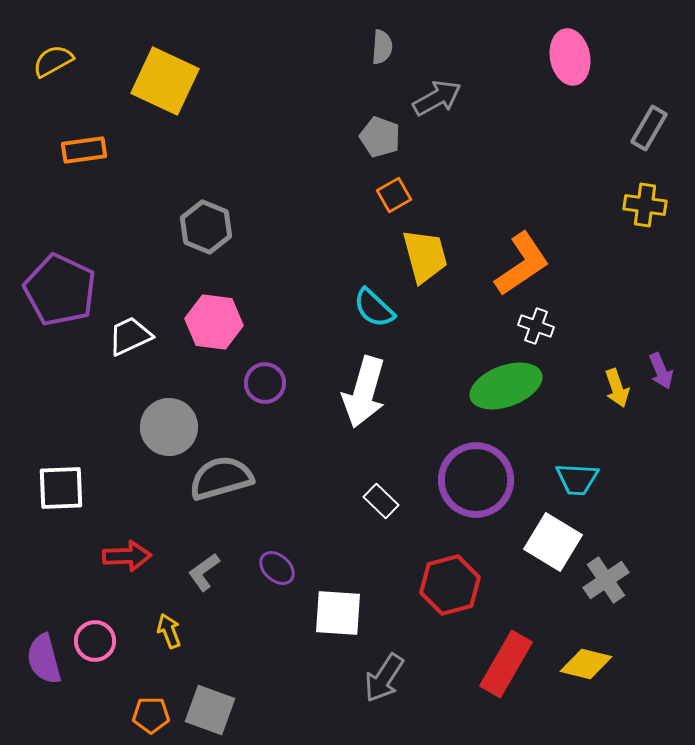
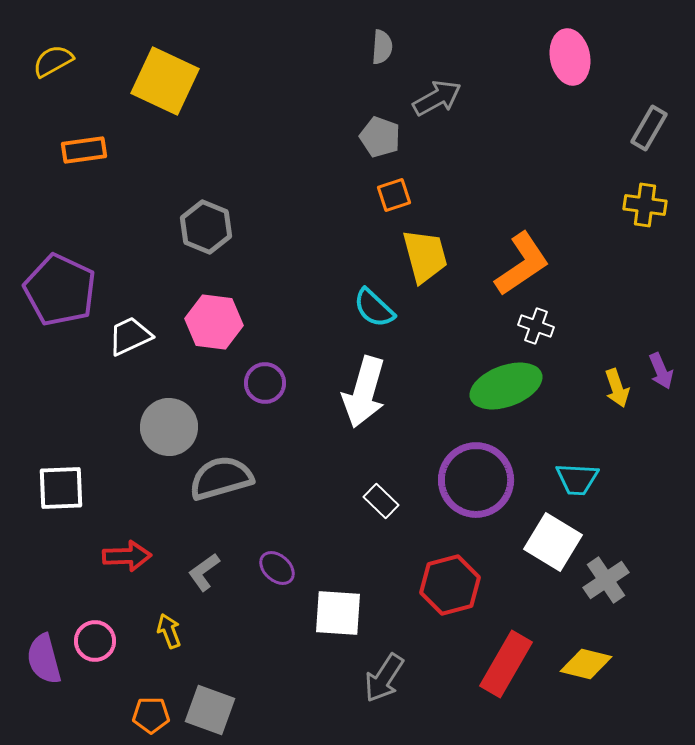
orange square at (394, 195): rotated 12 degrees clockwise
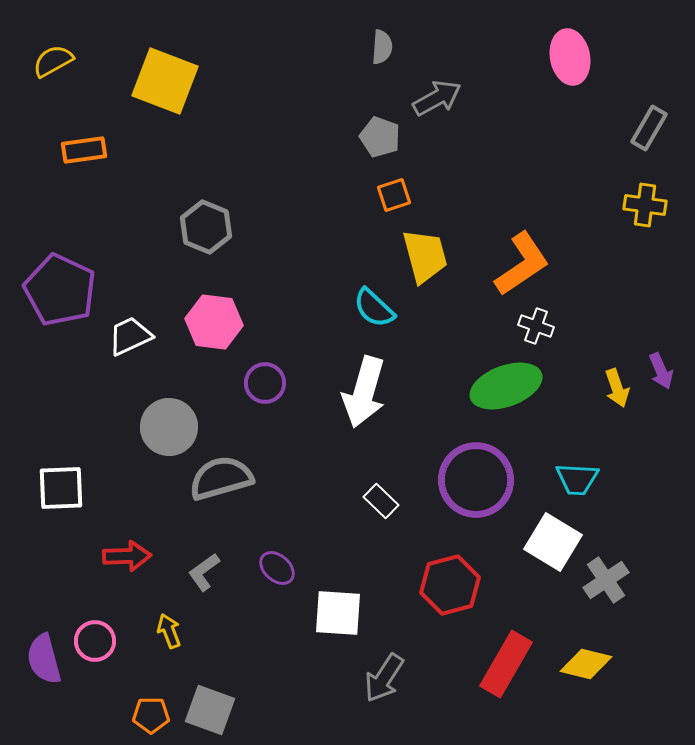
yellow square at (165, 81): rotated 4 degrees counterclockwise
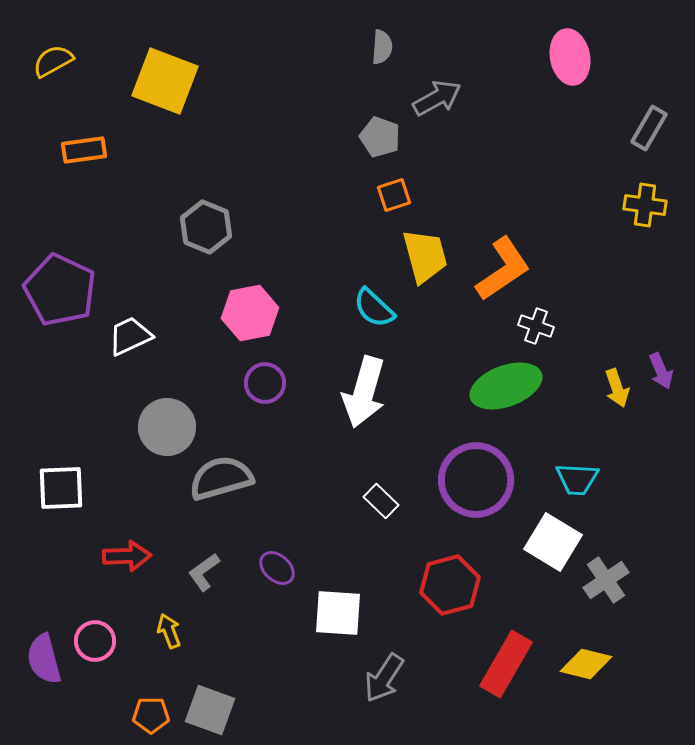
orange L-shape at (522, 264): moved 19 px left, 5 px down
pink hexagon at (214, 322): moved 36 px right, 9 px up; rotated 18 degrees counterclockwise
gray circle at (169, 427): moved 2 px left
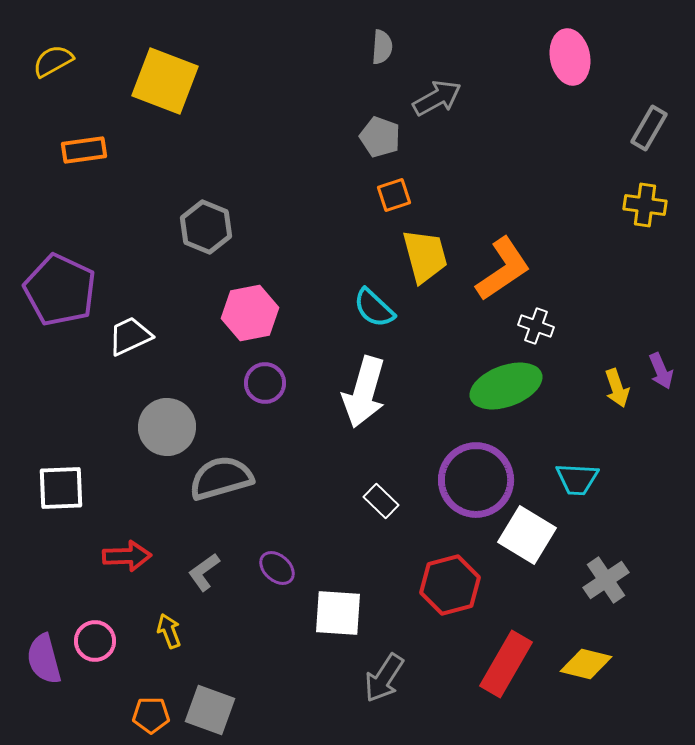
white square at (553, 542): moved 26 px left, 7 px up
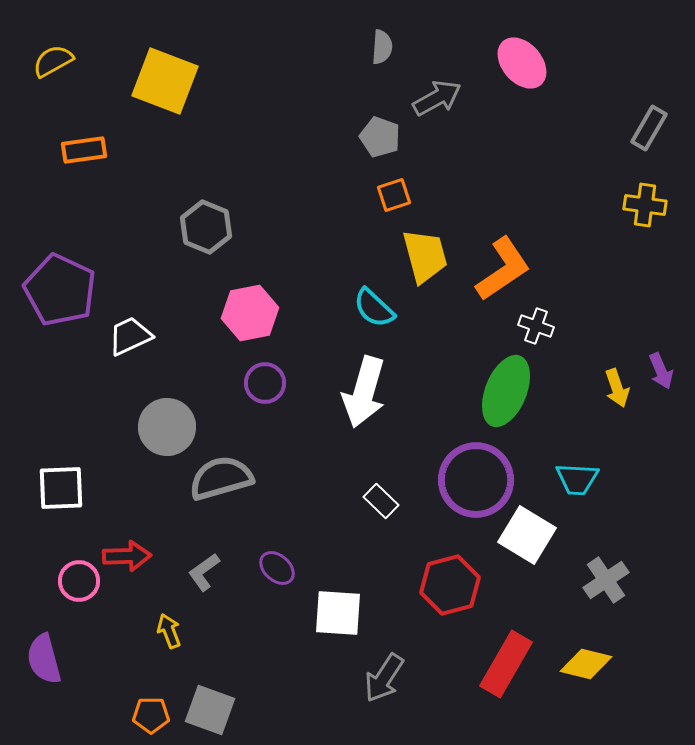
pink ellipse at (570, 57): moved 48 px left, 6 px down; rotated 30 degrees counterclockwise
green ellipse at (506, 386): moved 5 px down; rotated 48 degrees counterclockwise
pink circle at (95, 641): moved 16 px left, 60 px up
